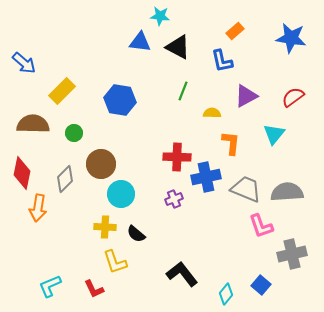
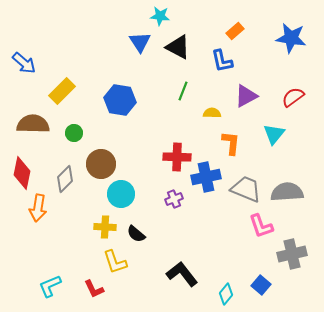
blue triangle: rotated 50 degrees clockwise
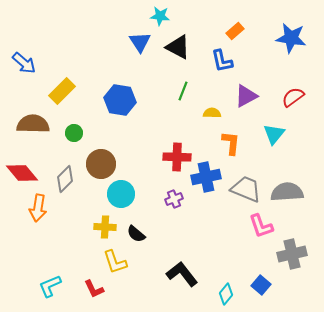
red diamond: rotated 52 degrees counterclockwise
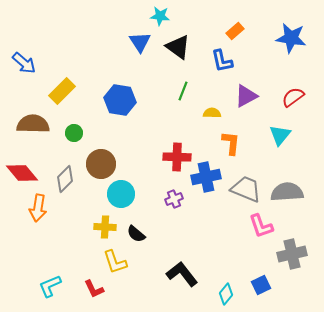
black triangle: rotated 8 degrees clockwise
cyan triangle: moved 6 px right, 1 px down
blue square: rotated 24 degrees clockwise
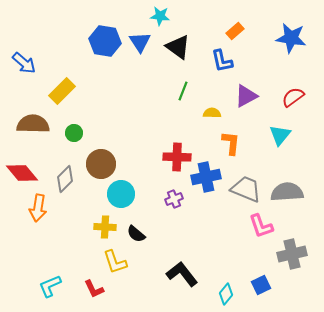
blue hexagon: moved 15 px left, 59 px up
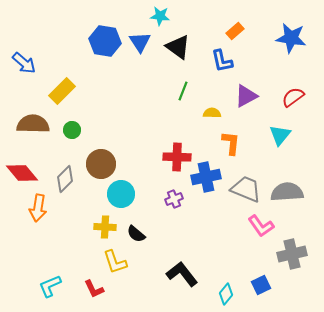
green circle: moved 2 px left, 3 px up
pink L-shape: rotated 16 degrees counterclockwise
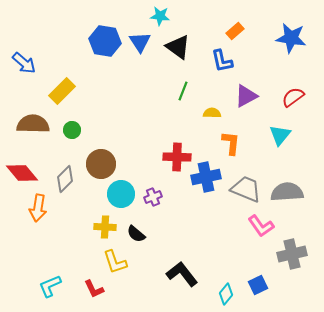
purple cross: moved 21 px left, 2 px up
blue square: moved 3 px left
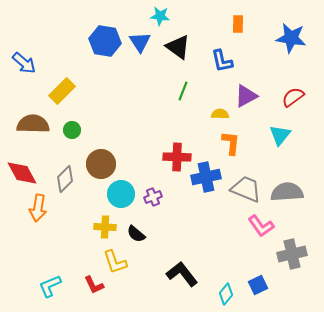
orange rectangle: moved 3 px right, 7 px up; rotated 48 degrees counterclockwise
yellow semicircle: moved 8 px right, 1 px down
red diamond: rotated 12 degrees clockwise
red L-shape: moved 4 px up
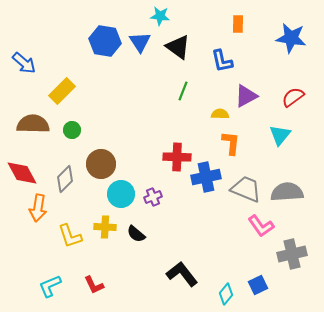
yellow L-shape: moved 45 px left, 26 px up
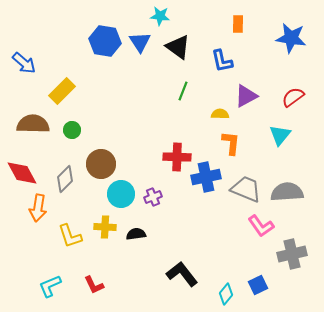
black semicircle: rotated 132 degrees clockwise
